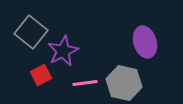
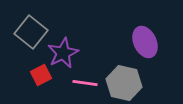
purple ellipse: rotated 8 degrees counterclockwise
purple star: moved 2 px down
pink line: rotated 15 degrees clockwise
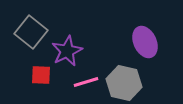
purple star: moved 4 px right, 2 px up
red square: rotated 30 degrees clockwise
pink line: moved 1 px right, 1 px up; rotated 25 degrees counterclockwise
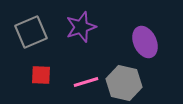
gray square: rotated 28 degrees clockwise
purple star: moved 14 px right, 24 px up; rotated 8 degrees clockwise
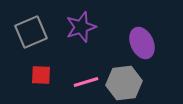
purple ellipse: moved 3 px left, 1 px down
gray hexagon: rotated 20 degrees counterclockwise
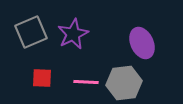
purple star: moved 8 px left, 7 px down; rotated 8 degrees counterclockwise
red square: moved 1 px right, 3 px down
pink line: rotated 20 degrees clockwise
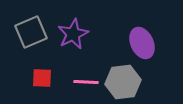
gray hexagon: moved 1 px left, 1 px up
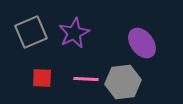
purple star: moved 1 px right, 1 px up
purple ellipse: rotated 12 degrees counterclockwise
pink line: moved 3 px up
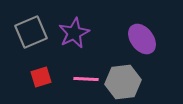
purple ellipse: moved 4 px up
red square: moved 1 px left, 1 px up; rotated 20 degrees counterclockwise
